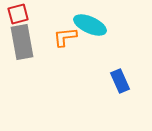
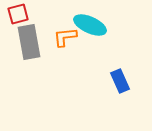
gray rectangle: moved 7 px right
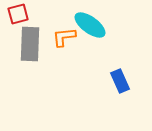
cyan ellipse: rotated 12 degrees clockwise
orange L-shape: moved 1 px left
gray rectangle: moved 1 px right, 2 px down; rotated 12 degrees clockwise
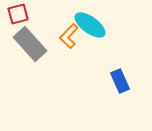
orange L-shape: moved 5 px right, 1 px up; rotated 40 degrees counterclockwise
gray rectangle: rotated 44 degrees counterclockwise
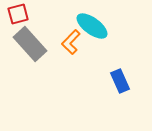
cyan ellipse: moved 2 px right, 1 px down
orange L-shape: moved 2 px right, 6 px down
